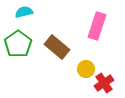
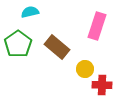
cyan semicircle: moved 6 px right
yellow circle: moved 1 px left
red cross: moved 2 px left, 2 px down; rotated 36 degrees clockwise
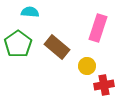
cyan semicircle: rotated 18 degrees clockwise
pink rectangle: moved 1 px right, 2 px down
yellow circle: moved 2 px right, 3 px up
red cross: moved 2 px right; rotated 12 degrees counterclockwise
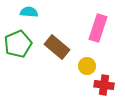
cyan semicircle: moved 1 px left
green pentagon: rotated 12 degrees clockwise
red cross: rotated 18 degrees clockwise
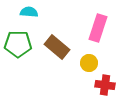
green pentagon: rotated 24 degrees clockwise
yellow circle: moved 2 px right, 3 px up
red cross: moved 1 px right
